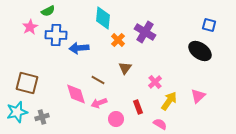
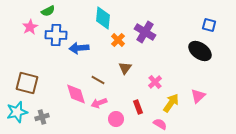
yellow arrow: moved 2 px right, 2 px down
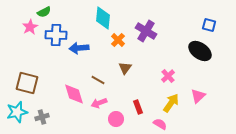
green semicircle: moved 4 px left, 1 px down
purple cross: moved 1 px right, 1 px up
pink cross: moved 13 px right, 6 px up
pink diamond: moved 2 px left
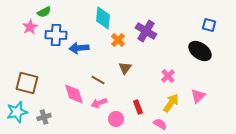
gray cross: moved 2 px right
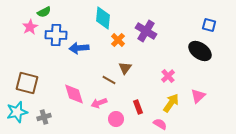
brown line: moved 11 px right
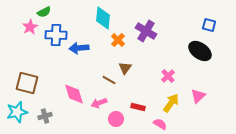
red rectangle: rotated 56 degrees counterclockwise
gray cross: moved 1 px right, 1 px up
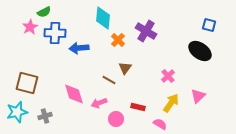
blue cross: moved 1 px left, 2 px up
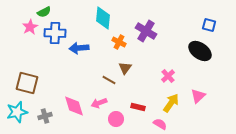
orange cross: moved 1 px right, 2 px down; rotated 16 degrees counterclockwise
pink diamond: moved 12 px down
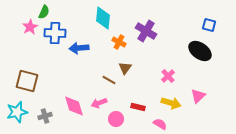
green semicircle: rotated 40 degrees counterclockwise
brown square: moved 2 px up
yellow arrow: rotated 72 degrees clockwise
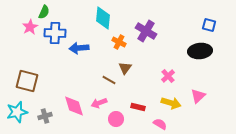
black ellipse: rotated 40 degrees counterclockwise
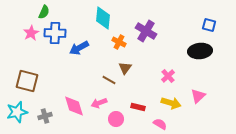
pink star: moved 1 px right, 6 px down
blue arrow: rotated 24 degrees counterclockwise
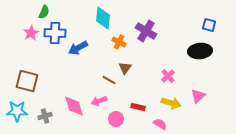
blue arrow: moved 1 px left
pink arrow: moved 2 px up
cyan star: moved 1 px up; rotated 15 degrees clockwise
